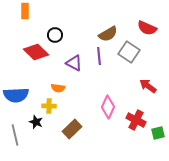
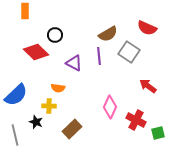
blue semicircle: rotated 40 degrees counterclockwise
pink diamond: moved 2 px right
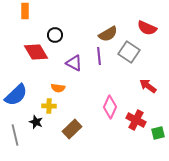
red diamond: rotated 15 degrees clockwise
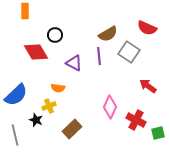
yellow cross: rotated 24 degrees counterclockwise
black star: moved 2 px up
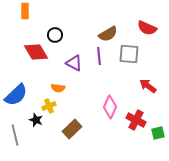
gray square: moved 2 px down; rotated 30 degrees counterclockwise
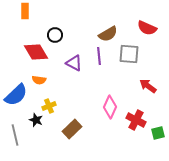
orange semicircle: moved 19 px left, 8 px up
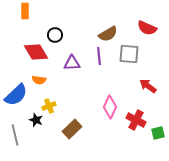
purple triangle: moved 2 px left; rotated 30 degrees counterclockwise
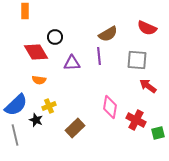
black circle: moved 2 px down
gray square: moved 8 px right, 6 px down
blue semicircle: moved 10 px down
pink diamond: rotated 15 degrees counterclockwise
brown rectangle: moved 3 px right, 1 px up
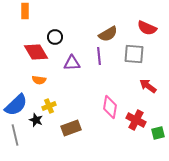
gray square: moved 3 px left, 6 px up
brown rectangle: moved 4 px left; rotated 24 degrees clockwise
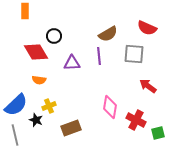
black circle: moved 1 px left, 1 px up
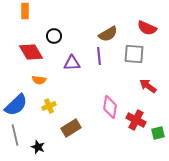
red diamond: moved 5 px left
black star: moved 2 px right, 27 px down
brown rectangle: rotated 12 degrees counterclockwise
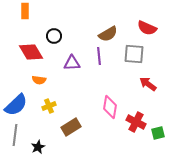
red arrow: moved 2 px up
red cross: moved 2 px down
brown rectangle: moved 1 px up
gray line: rotated 20 degrees clockwise
black star: rotated 24 degrees clockwise
